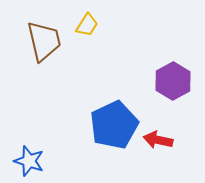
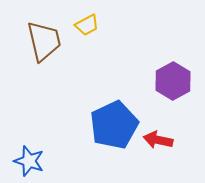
yellow trapezoid: rotated 30 degrees clockwise
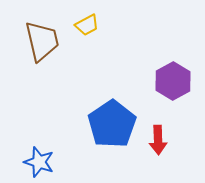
brown trapezoid: moved 2 px left
blue pentagon: moved 2 px left, 1 px up; rotated 9 degrees counterclockwise
red arrow: rotated 104 degrees counterclockwise
blue star: moved 10 px right, 1 px down
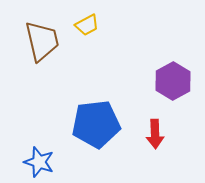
blue pentagon: moved 16 px left; rotated 27 degrees clockwise
red arrow: moved 3 px left, 6 px up
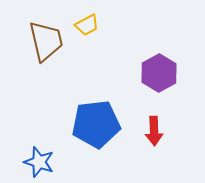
brown trapezoid: moved 4 px right
purple hexagon: moved 14 px left, 8 px up
red arrow: moved 1 px left, 3 px up
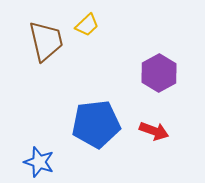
yellow trapezoid: rotated 15 degrees counterclockwise
red arrow: rotated 68 degrees counterclockwise
